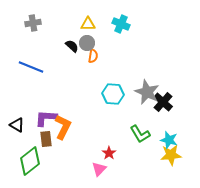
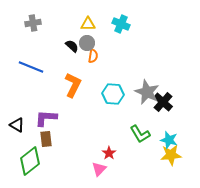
orange L-shape: moved 10 px right, 42 px up
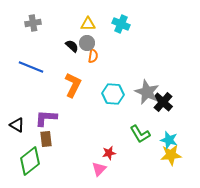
red star: rotated 24 degrees clockwise
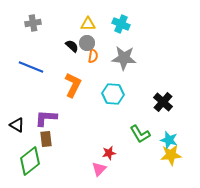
gray star: moved 23 px left, 34 px up; rotated 20 degrees counterclockwise
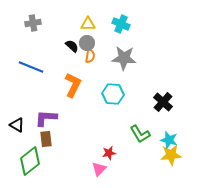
orange semicircle: moved 3 px left
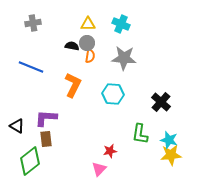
black semicircle: rotated 32 degrees counterclockwise
black cross: moved 2 px left
black triangle: moved 1 px down
green L-shape: rotated 40 degrees clockwise
red star: moved 1 px right, 2 px up
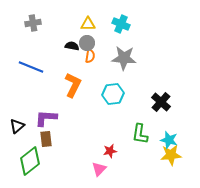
cyan hexagon: rotated 10 degrees counterclockwise
black triangle: rotated 49 degrees clockwise
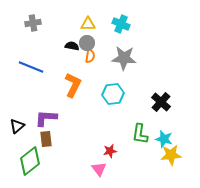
cyan star: moved 5 px left, 1 px up
pink triangle: rotated 21 degrees counterclockwise
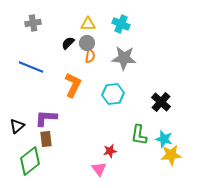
black semicircle: moved 4 px left, 3 px up; rotated 56 degrees counterclockwise
green L-shape: moved 1 px left, 1 px down
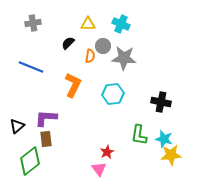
gray circle: moved 16 px right, 3 px down
black cross: rotated 30 degrees counterclockwise
red star: moved 3 px left, 1 px down; rotated 16 degrees counterclockwise
